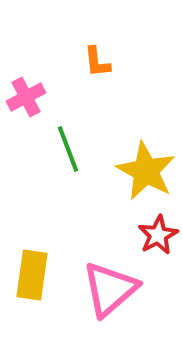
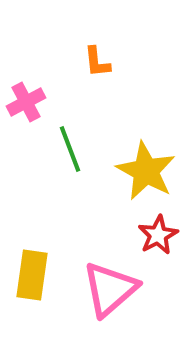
pink cross: moved 5 px down
green line: moved 2 px right
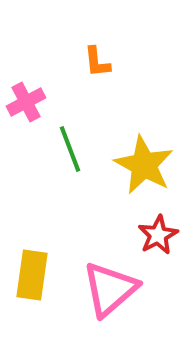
yellow star: moved 2 px left, 6 px up
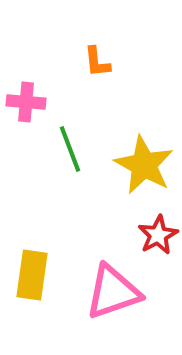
pink cross: rotated 33 degrees clockwise
pink triangle: moved 3 px right, 3 px down; rotated 22 degrees clockwise
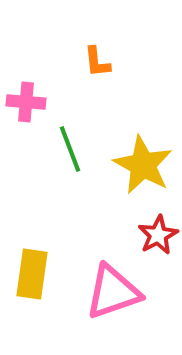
yellow star: moved 1 px left
yellow rectangle: moved 1 px up
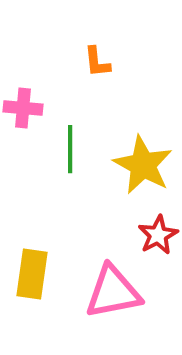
pink cross: moved 3 px left, 6 px down
green line: rotated 21 degrees clockwise
pink triangle: rotated 8 degrees clockwise
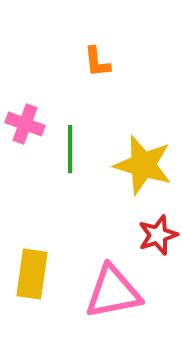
pink cross: moved 2 px right, 16 px down; rotated 15 degrees clockwise
yellow star: rotated 12 degrees counterclockwise
red star: rotated 9 degrees clockwise
